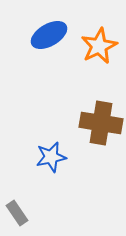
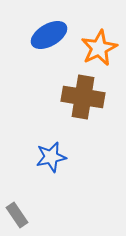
orange star: moved 2 px down
brown cross: moved 18 px left, 26 px up
gray rectangle: moved 2 px down
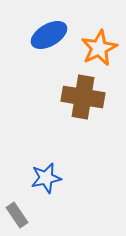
blue star: moved 5 px left, 21 px down
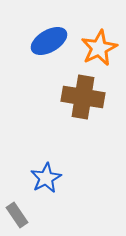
blue ellipse: moved 6 px down
blue star: rotated 16 degrees counterclockwise
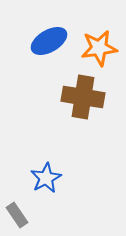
orange star: rotated 18 degrees clockwise
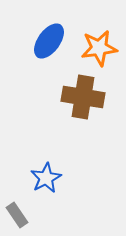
blue ellipse: rotated 24 degrees counterclockwise
